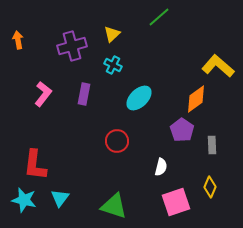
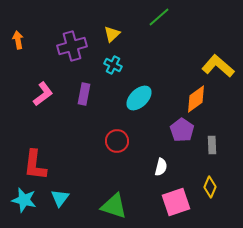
pink L-shape: rotated 15 degrees clockwise
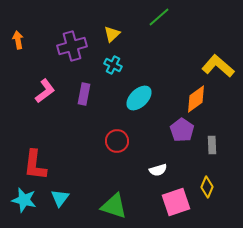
pink L-shape: moved 2 px right, 3 px up
white semicircle: moved 3 px left, 3 px down; rotated 60 degrees clockwise
yellow diamond: moved 3 px left
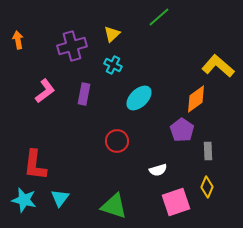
gray rectangle: moved 4 px left, 6 px down
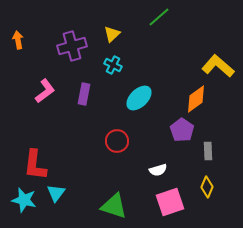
cyan triangle: moved 4 px left, 5 px up
pink square: moved 6 px left
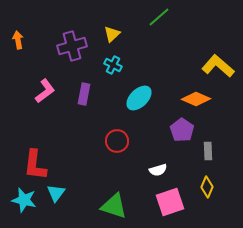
orange diamond: rotated 60 degrees clockwise
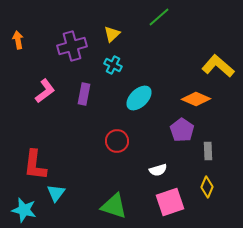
cyan star: moved 10 px down
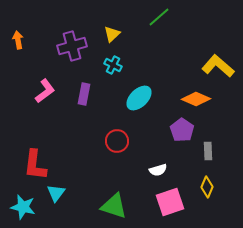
cyan star: moved 1 px left, 3 px up
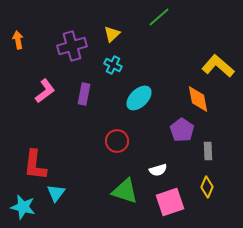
orange diamond: moved 2 px right; rotated 56 degrees clockwise
green triangle: moved 11 px right, 15 px up
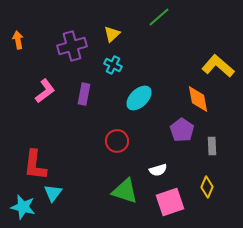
gray rectangle: moved 4 px right, 5 px up
cyan triangle: moved 3 px left
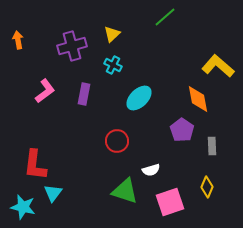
green line: moved 6 px right
white semicircle: moved 7 px left
